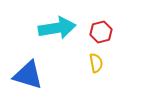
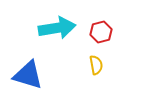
yellow semicircle: moved 2 px down
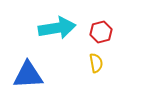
yellow semicircle: moved 2 px up
blue triangle: rotated 20 degrees counterclockwise
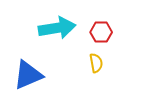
red hexagon: rotated 15 degrees clockwise
blue triangle: rotated 20 degrees counterclockwise
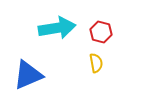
red hexagon: rotated 15 degrees clockwise
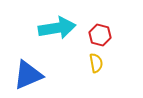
red hexagon: moved 1 px left, 3 px down
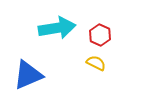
red hexagon: rotated 10 degrees clockwise
yellow semicircle: rotated 54 degrees counterclockwise
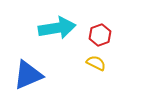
red hexagon: rotated 15 degrees clockwise
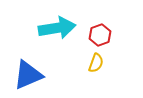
yellow semicircle: rotated 84 degrees clockwise
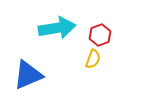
yellow semicircle: moved 3 px left, 4 px up
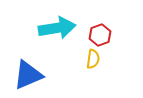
yellow semicircle: rotated 12 degrees counterclockwise
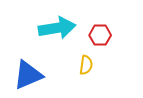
red hexagon: rotated 20 degrees clockwise
yellow semicircle: moved 7 px left, 6 px down
